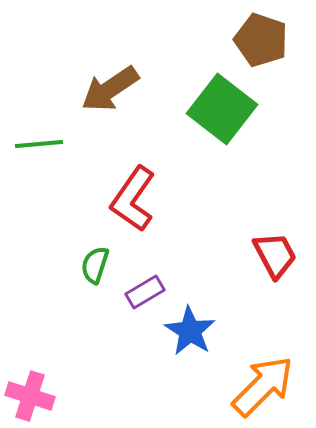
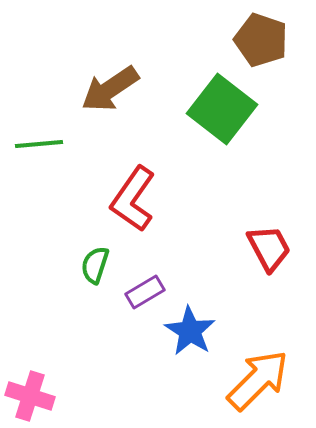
red trapezoid: moved 6 px left, 7 px up
orange arrow: moved 5 px left, 6 px up
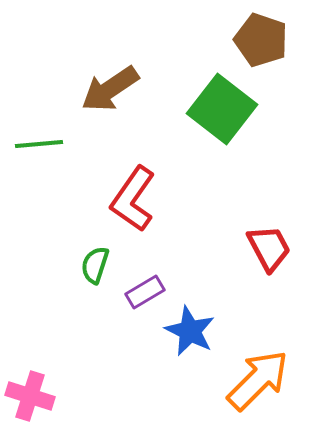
blue star: rotated 6 degrees counterclockwise
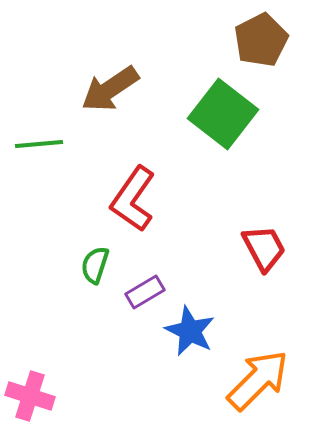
brown pentagon: rotated 26 degrees clockwise
green square: moved 1 px right, 5 px down
red trapezoid: moved 5 px left
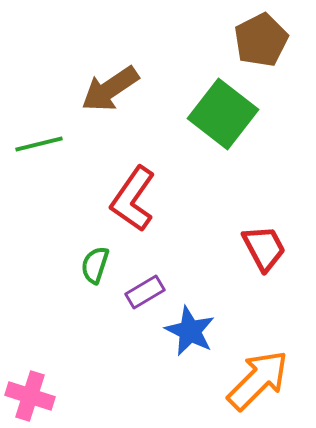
green line: rotated 9 degrees counterclockwise
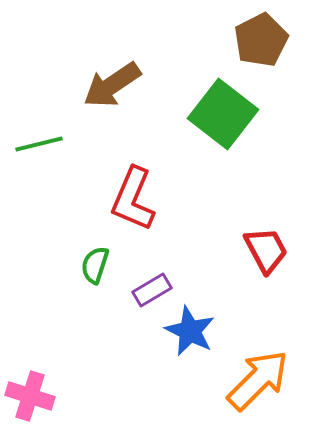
brown arrow: moved 2 px right, 4 px up
red L-shape: rotated 12 degrees counterclockwise
red trapezoid: moved 2 px right, 2 px down
purple rectangle: moved 7 px right, 2 px up
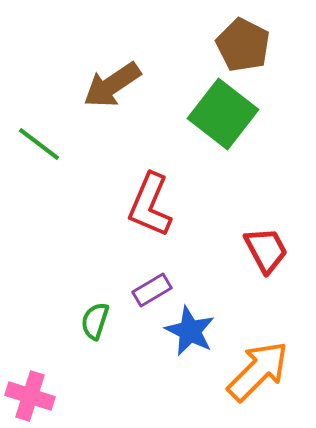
brown pentagon: moved 18 px left, 5 px down; rotated 18 degrees counterclockwise
green line: rotated 51 degrees clockwise
red L-shape: moved 17 px right, 6 px down
green semicircle: moved 56 px down
orange arrow: moved 9 px up
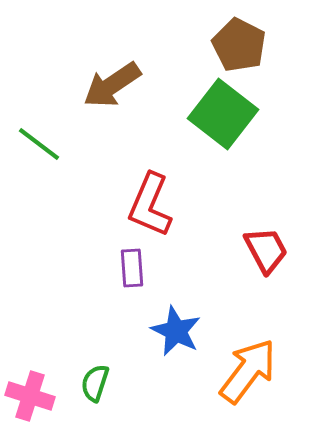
brown pentagon: moved 4 px left
purple rectangle: moved 20 px left, 22 px up; rotated 63 degrees counterclockwise
green semicircle: moved 62 px down
blue star: moved 14 px left
orange arrow: moved 10 px left; rotated 8 degrees counterclockwise
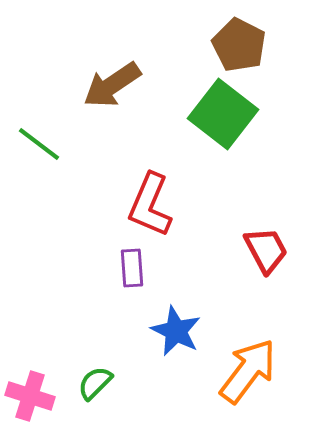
green semicircle: rotated 27 degrees clockwise
